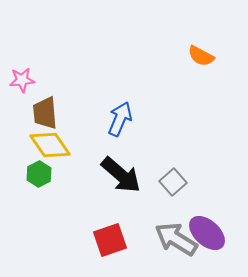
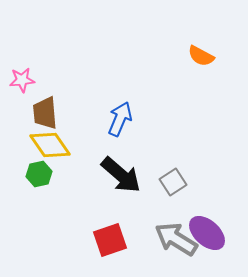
green hexagon: rotated 15 degrees clockwise
gray square: rotated 8 degrees clockwise
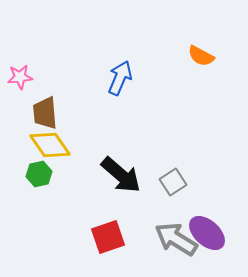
pink star: moved 2 px left, 3 px up
blue arrow: moved 41 px up
red square: moved 2 px left, 3 px up
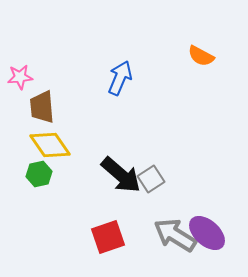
brown trapezoid: moved 3 px left, 6 px up
gray square: moved 22 px left, 3 px up
gray arrow: moved 1 px left, 4 px up
